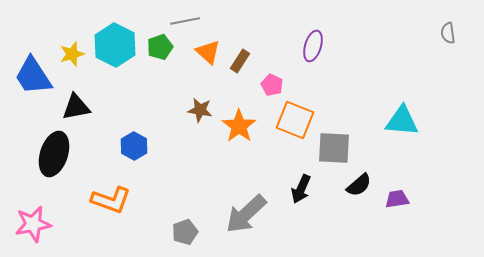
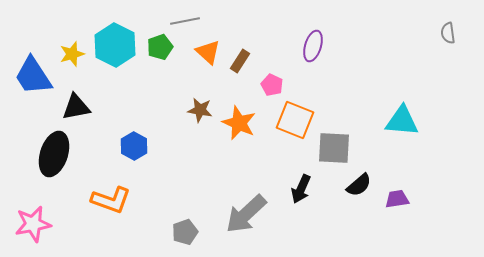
orange star: moved 3 px up; rotated 12 degrees counterclockwise
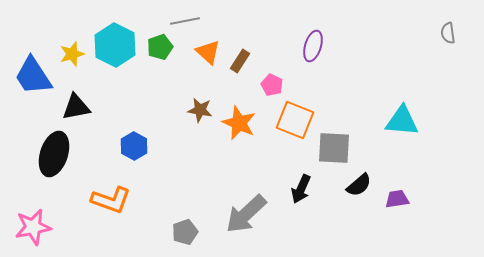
pink star: moved 3 px down
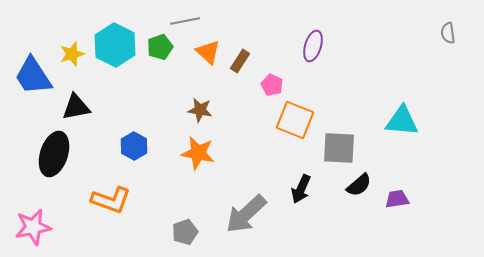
orange star: moved 41 px left, 30 px down; rotated 12 degrees counterclockwise
gray square: moved 5 px right
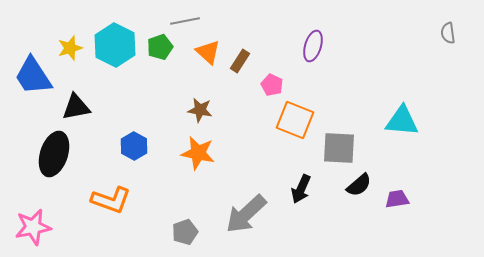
yellow star: moved 2 px left, 6 px up
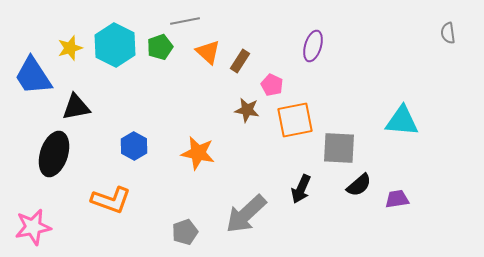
brown star: moved 47 px right
orange square: rotated 33 degrees counterclockwise
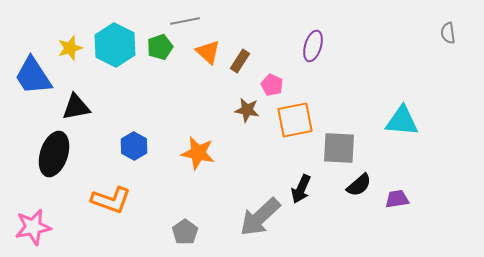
gray arrow: moved 14 px right, 3 px down
gray pentagon: rotated 15 degrees counterclockwise
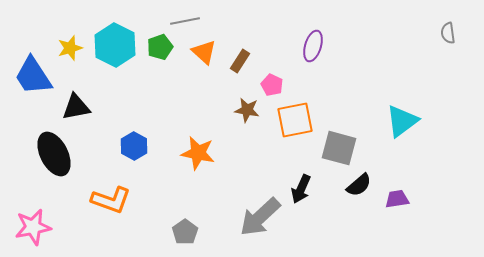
orange triangle: moved 4 px left
cyan triangle: rotated 42 degrees counterclockwise
gray square: rotated 12 degrees clockwise
black ellipse: rotated 45 degrees counterclockwise
